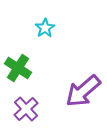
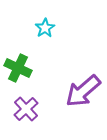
green cross: rotated 8 degrees counterclockwise
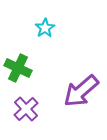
purple arrow: moved 2 px left
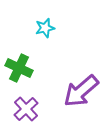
cyan star: rotated 18 degrees clockwise
green cross: moved 1 px right
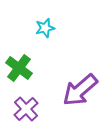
green cross: rotated 12 degrees clockwise
purple arrow: moved 1 px left, 1 px up
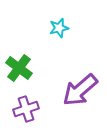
cyan star: moved 14 px right
purple cross: rotated 25 degrees clockwise
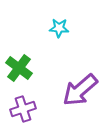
cyan star: rotated 18 degrees clockwise
purple cross: moved 3 px left
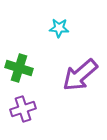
green cross: rotated 20 degrees counterclockwise
purple arrow: moved 15 px up
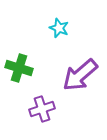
cyan star: rotated 18 degrees clockwise
purple cross: moved 19 px right
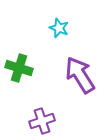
purple arrow: rotated 99 degrees clockwise
purple cross: moved 12 px down
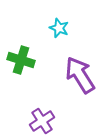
green cross: moved 2 px right, 8 px up
purple cross: rotated 15 degrees counterclockwise
